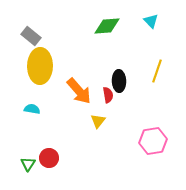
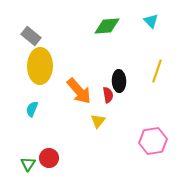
cyan semicircle: rotated 77 degrees counterclockwise
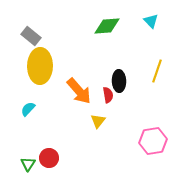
cyan semicircle: moved 4 px left; rotated 21 degrees clockwise
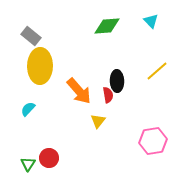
yellow line: rotated 30 degrees clockwise
black ellipse: moved 2 px left
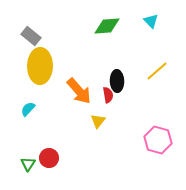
pink hexagon: moved 5 px right, 1 px up; rotated 24 degrees clockwise
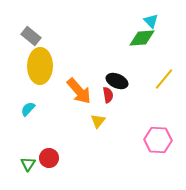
green diamond: moved 35 px right, 12 px down
yellow line: moved 7 px right, 8 px down; rotated 10 degrees counterclockwise
black ellipse: rotated 65 degrees counterclockwise
pink hexagon: rotated 12 degrees counterclockwise
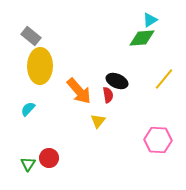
cyan triangle: moved 1 px left, 1 px up; rotated 42 degrees clockwise
